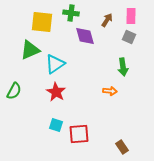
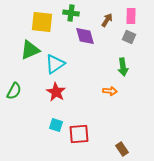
brown rectangle: moved 2 px down
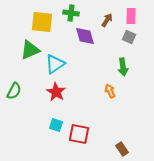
orange arrow: rotated 120 degrees counterclockwise
red square: rotated 15 degrees clockwise
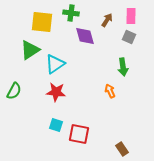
green triangle: rotated 10 degrees counterclockwise
red star: rotated 24 degrees counterclockwise
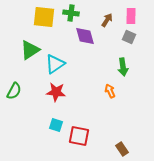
yellow square: moved 2 px right, 5 px up
red square: moved 2 px down
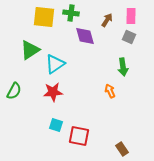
red star: moved 3 px left; rotated 12 degrees counterclockwise
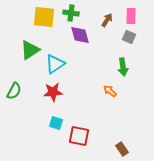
purple diamond: moved 5 px left, 1 px up
orange arrow: rotated 24 degrees counterclockwise
cyan square: moved 2 px up
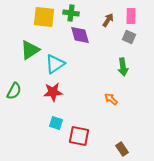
brown arrow: moved 1 px right
orange arrow: moved 1 px right, 8 px down
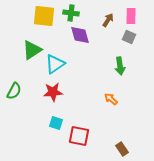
yellow square: moved 1 px up
green triangle: moved 2 px right
green arrow: moved 3 px left, 1 px up
